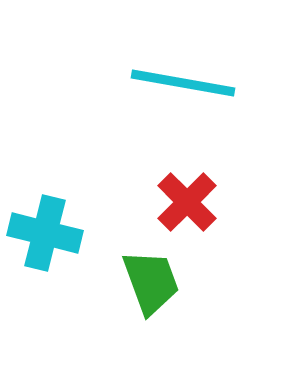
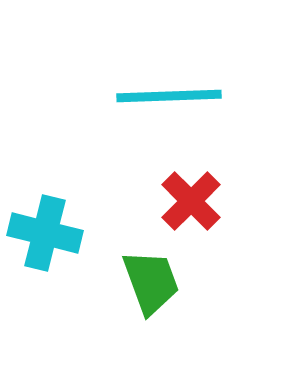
cyan line: moved 14 px left, 13 px down; rotated 12 degrees counterclockwise
red cross: moved 4 px right, 1 px up
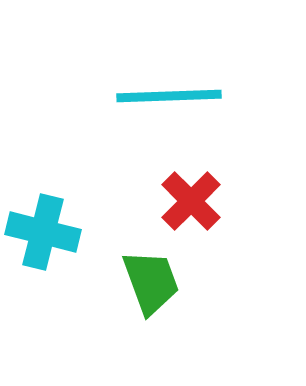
cyan cross: moved 2 px left, 1 px up
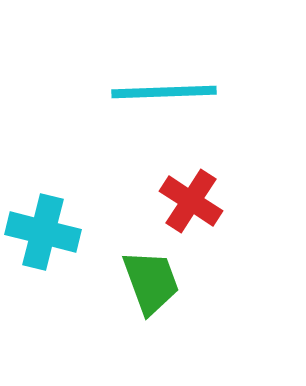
cyan line: moved 5 px left, 4 px up
red cross: rotated 12 degrees counterclockwise
